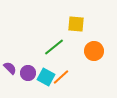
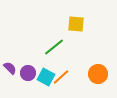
orange circle: moved 4 px right, 23 px down
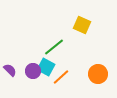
yellow square: moved 6 px right, 1 px down; rotated 18 degrees clockwise
purple semicircle: moved 2 px down
purple circle: moved 5 px right, 2 px up
cyan square: moved 10 px up
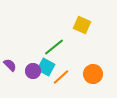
purple semicircle: moved 5 px up
orange circle: moved 5 px left
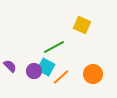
green line: rotated 10 degrees clockwise
purple semicircle: moved 1 px down
purple circle: moved 1 px right
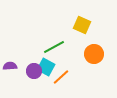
purple semicircle: rotated 48 degrees counterclockwise
orange circle: moved 1 px right, 20 px up
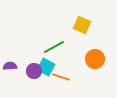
orange circle: moved 1 px right, 5 px down
orange line: rotated 60 degrees clockwise
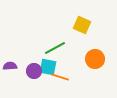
green line: moved 1 px right, 1 px down
cyan square: moved 2 px right; rotated 18 degrees counterclockwise
orange line: moved 1 px left
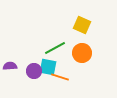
orange circle: moved 13 px left, 6 px up
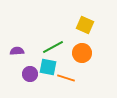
yellow square: moved 3 px right
green line: moved 2 px left, 1 px up
purple semicircle: moved 7 px right, 15 px up
purple circle: moved 4 px left, 3 px down
orange line: moved 6 px right, 1 px down
